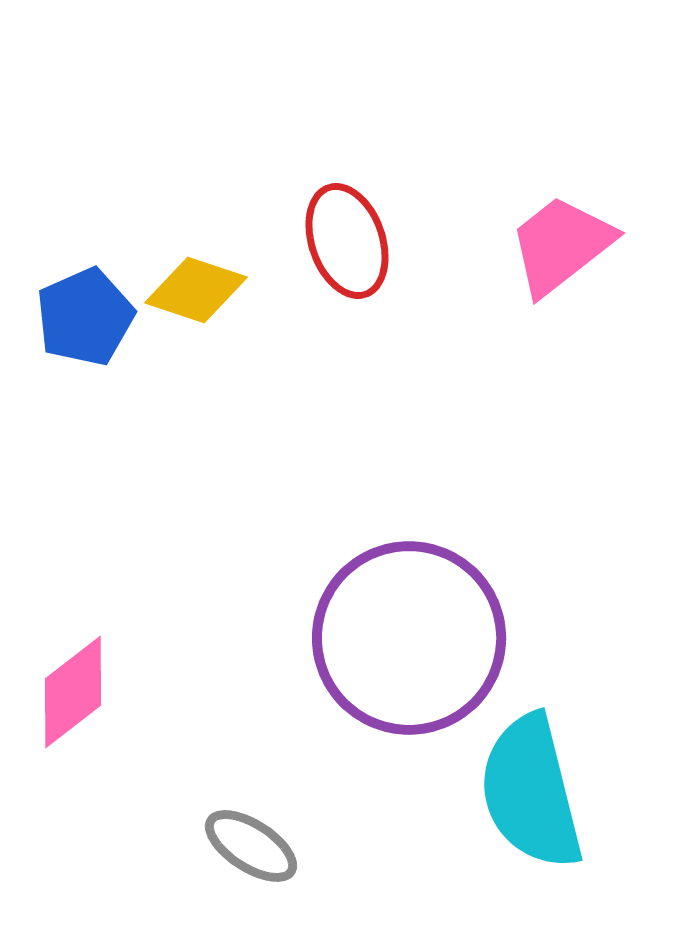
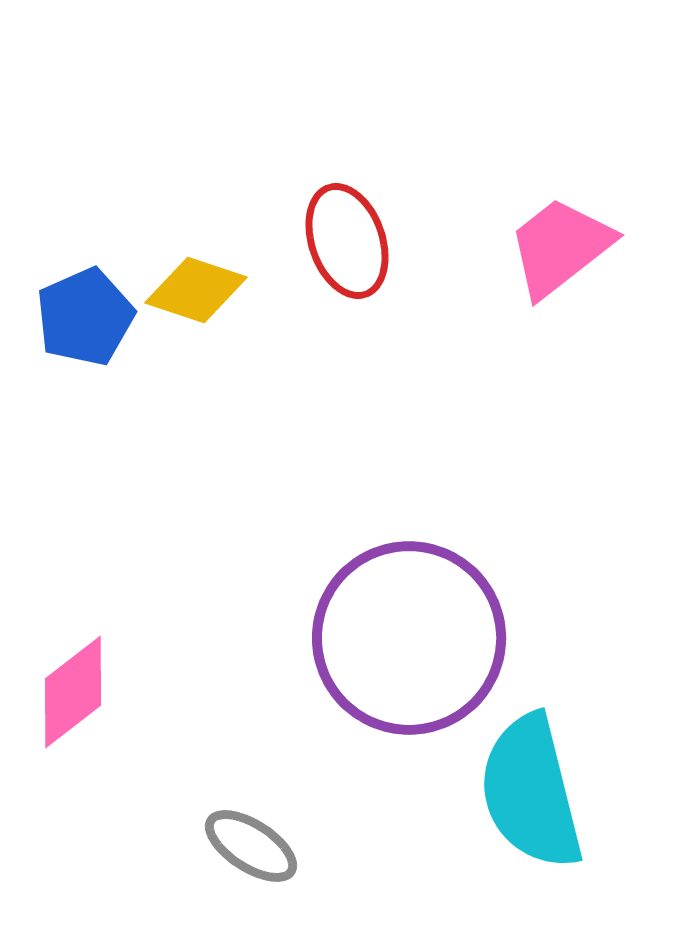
pink trapezoid: moved 1 px left, 2 px down
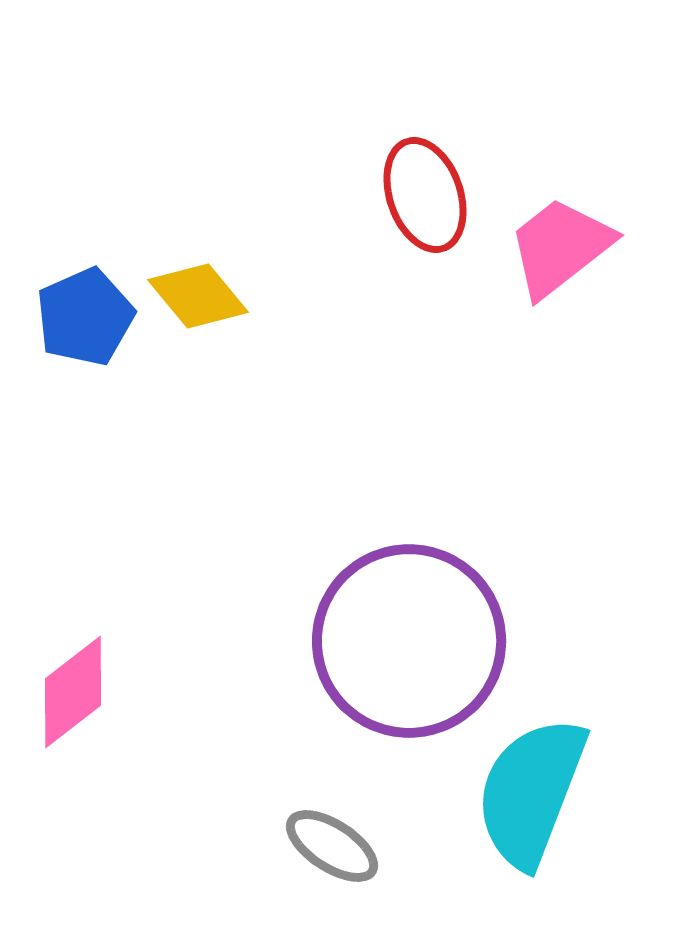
red ellipse: moved 78 px right, 46 px up
yellow diamond: moved 2 px right, 6 px down; rotated 32 degrees clockwise
purple circle: moved 3 px down
cyan semicircle: rotated 35 degrees clockwise
gray ellipse: moved 81 px right
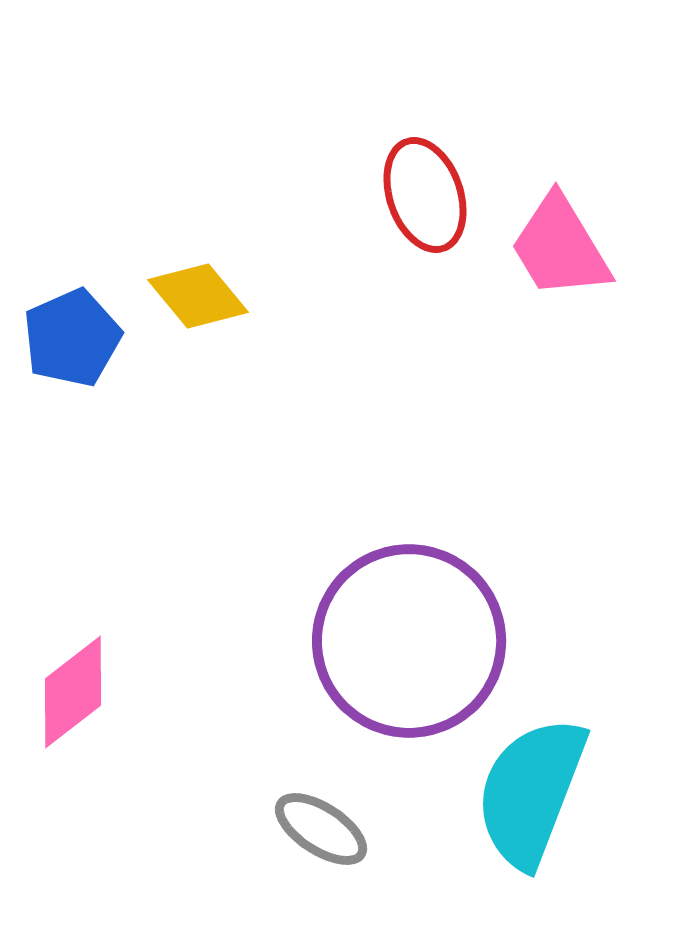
pink trapezoid: rotated 83 degrees counterclockwise
blue pentagon: moved 13 px left, 21 px down
gray ellipse: moved 11 px left, 17 px up
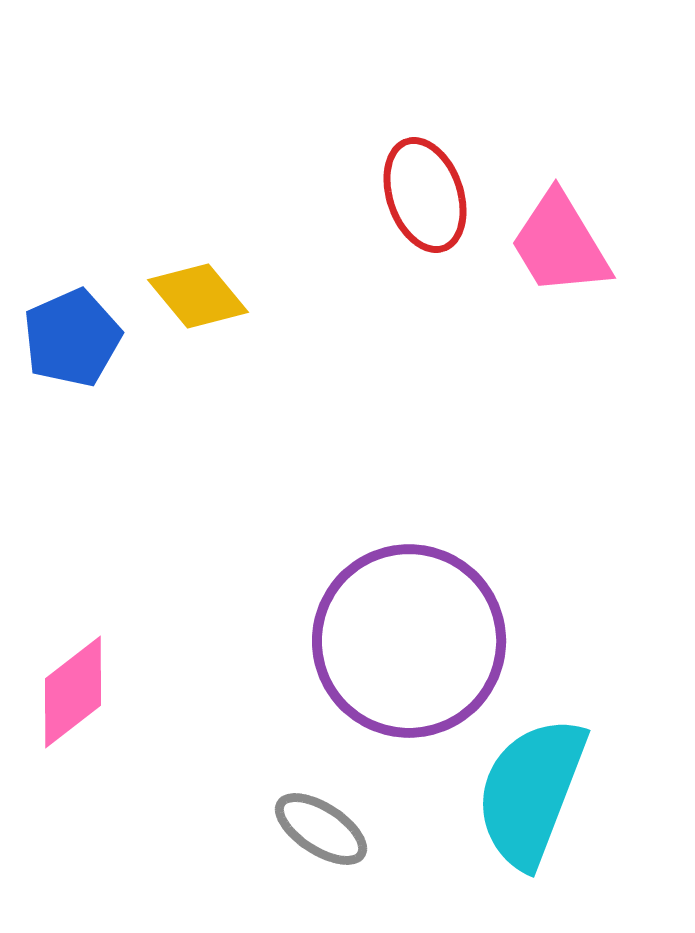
pink trapezoid: moved 3 px up
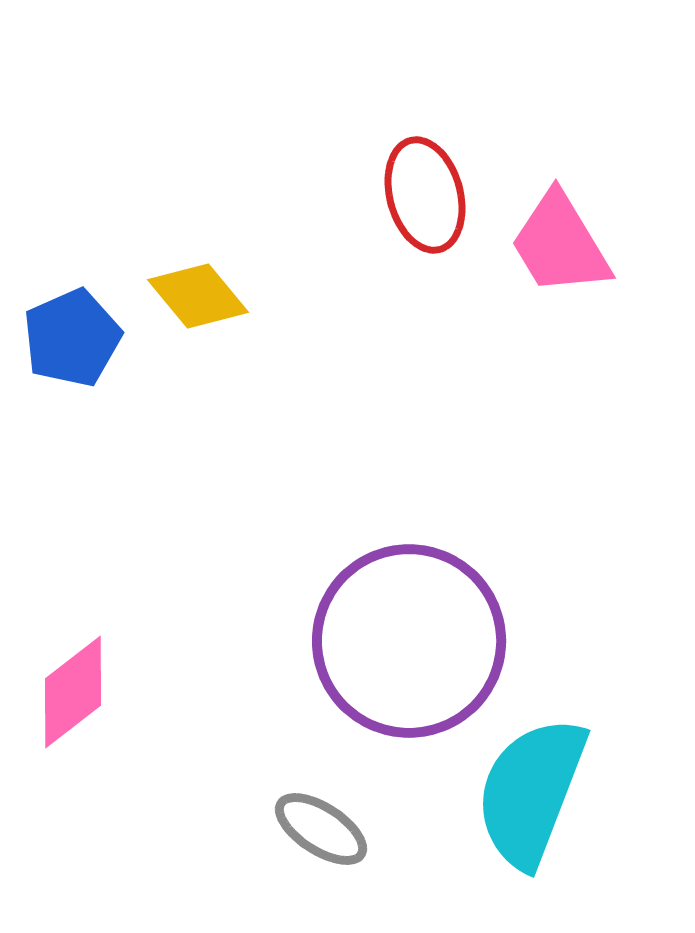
red ellipse: rotated 4 degrees clockwise
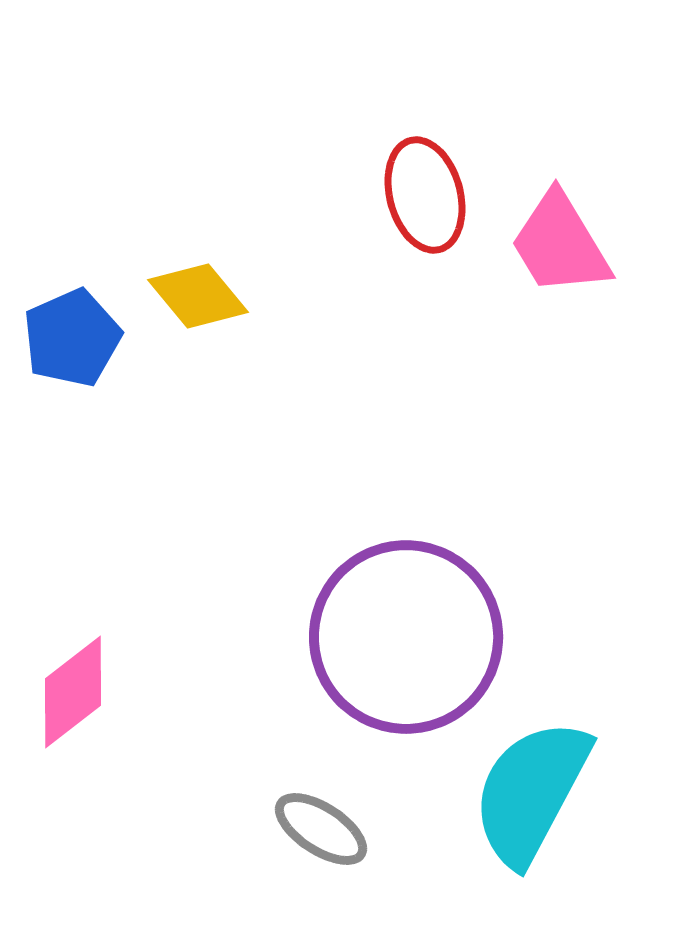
purple circle: moved 3 px left, 4 px up
cyan semicircle: rotated 7 degrees clockwise
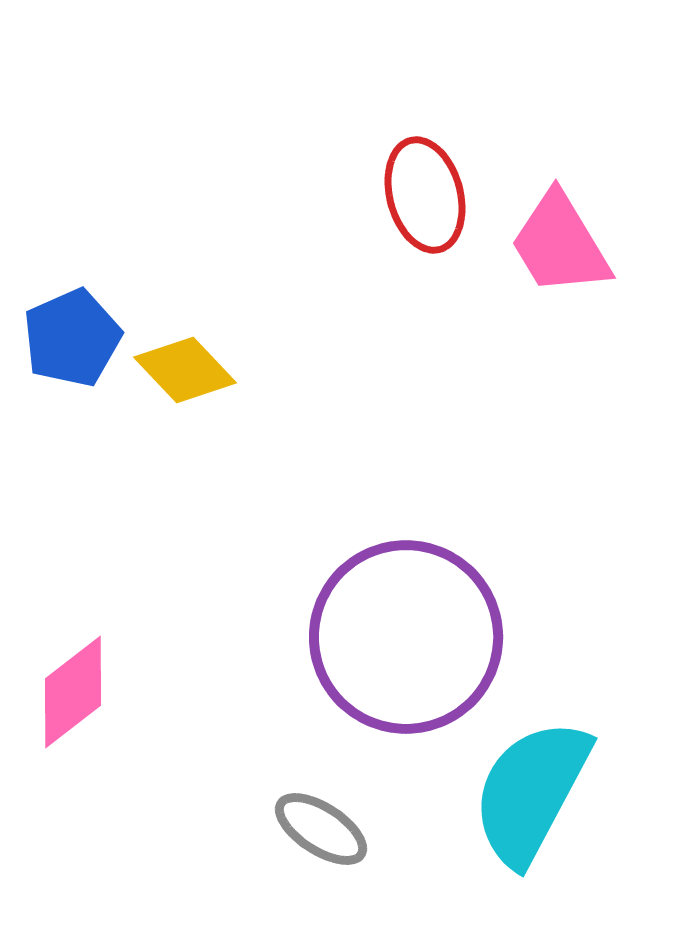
yellow diamond: moved 13 px left, 74 px down; rotated 4 degrees counterclockwise
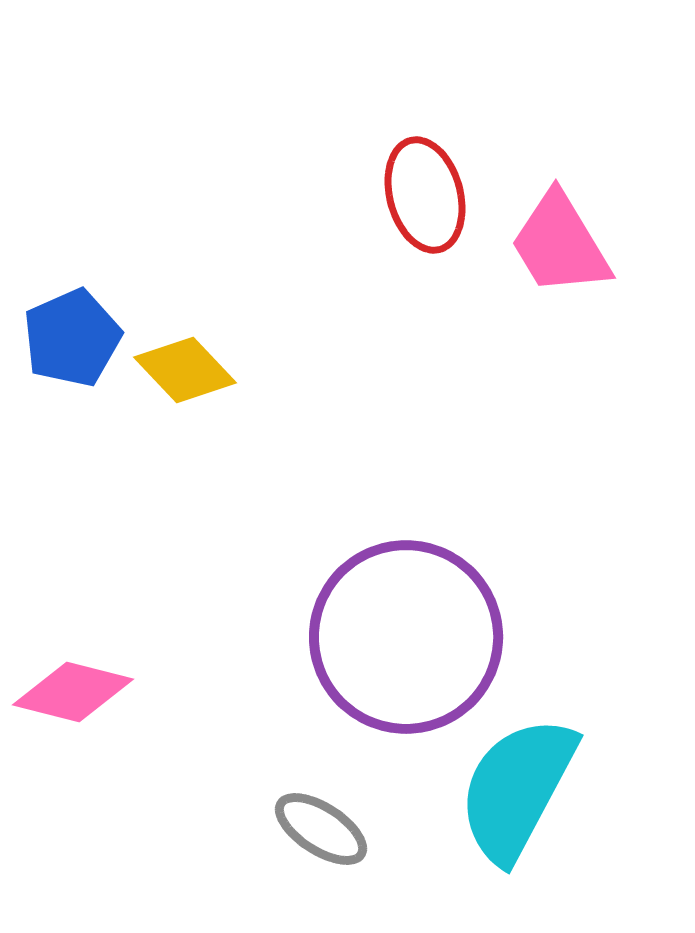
pink diamond: rotated 52 degrees clockwise
cyan semicircle: moved 14 px left, 3 px up
